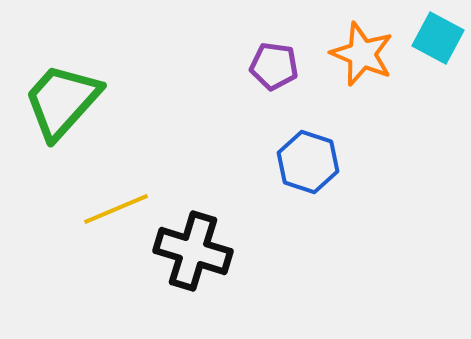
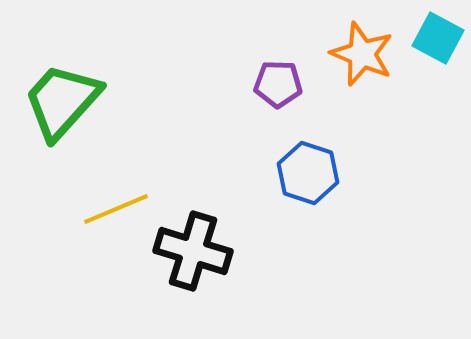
purple pentagon: moved 4 px right, 18 px down; rotated 6 degrees counterclockwise
blue hexagon: moved 11 px down
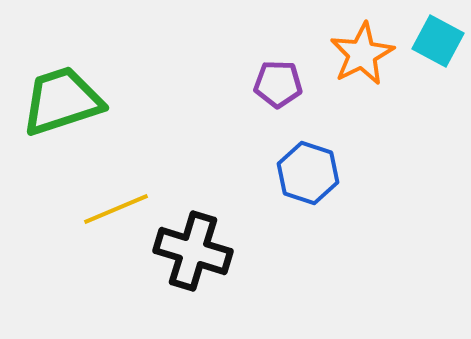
cyan square: moved 3 px down
orange star: rotated 22 degrees clockwise
green trapezoid: rotated 30 degrees clockwise
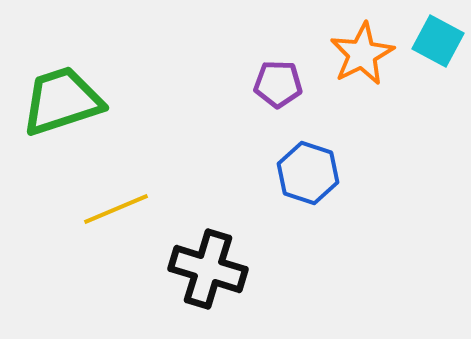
black cross: moved 15 px right, 18 px down
